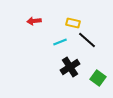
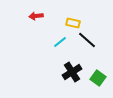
red arrow: moved 2 px right, 5 px up
cyan line: rotated 16 degrees counterclockwise
black cross: moved 2 px right, 5 px down
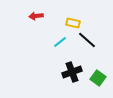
black cross: rotated 12 degrees clockwise
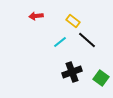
yellow rectangle: moved 2 px up; rotated 24 degrees clockwise
green square: moved 3 px right
